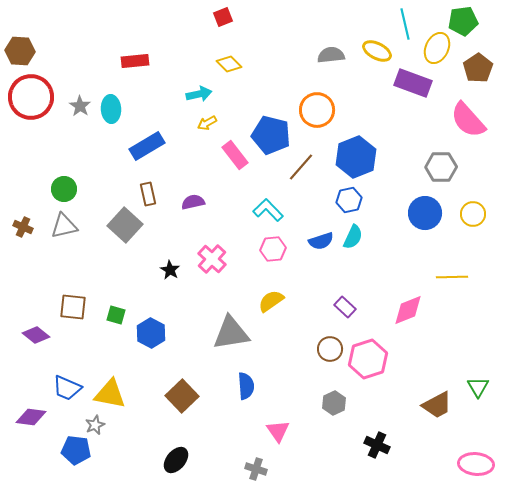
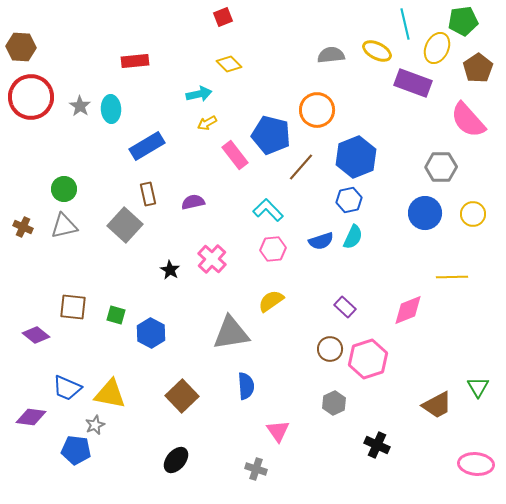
brown hexagon at (20, 51): moved 1 px right, 4 px up
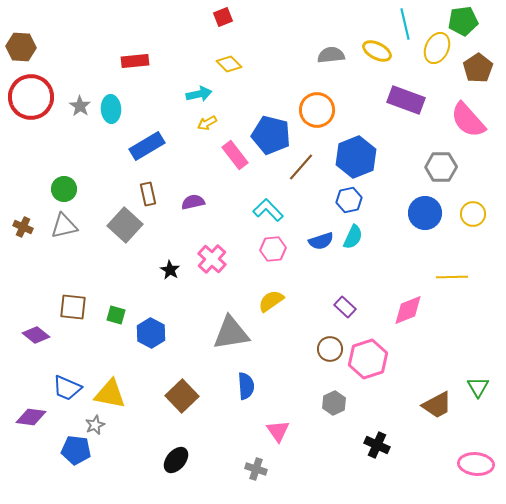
purple rectangle at (413, 83): moved 7 px left, 17 px down
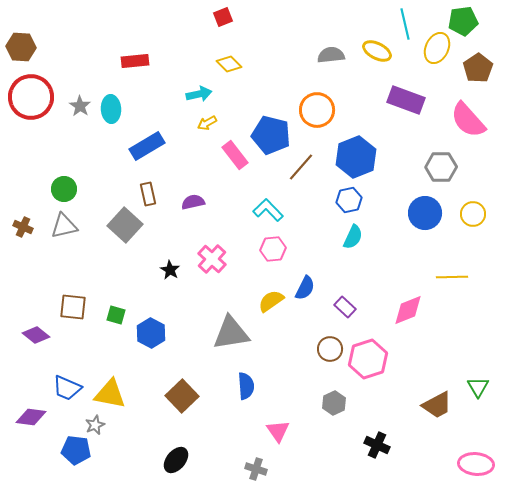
blue semicircle at (321, 241): moved 16 px left, 47 px down; rotated 45 degrees counterclockwise
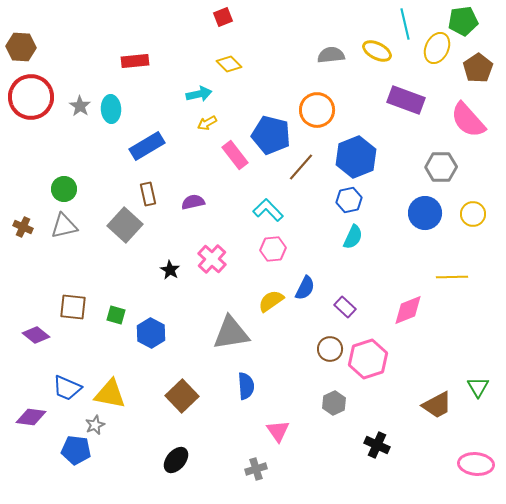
gray cross at (256, 469): rotated 35 degrees counterclockwise
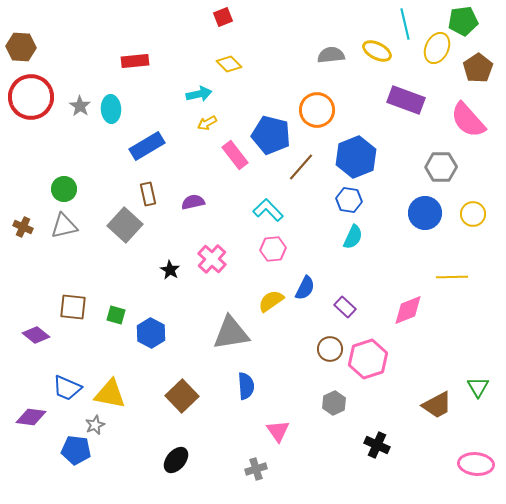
blue hexagon at (349, 200): rotated 20 degrees clockwise
